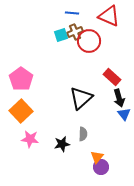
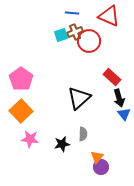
black triangle: moved 2 px left
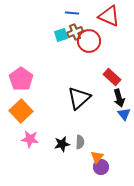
gray semicircle: moved 3 px left, 8 px down
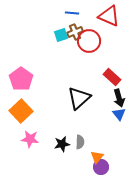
blue triangle: moved 5 px left
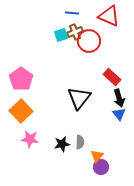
black triangle: rotated 10 degrees counterclockwise
orange triangle: moved 1 px up
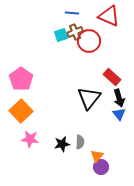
black triangle: moved 10 px right
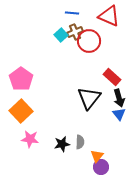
cyan square: rotated 24 degrees counterclockwise
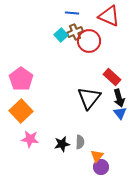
blue triangle: moved 1 px right, 1 px up
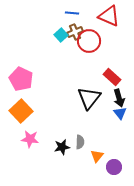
pink pentagon: rotated 10 degrees counterclockwise
black star: moved 3 px down
purple circle: moved 13 px right
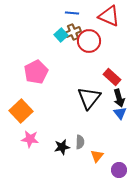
brown cross: moved 2 px left
pink pentagon: moved 15 px right, 7 px up; rotated 20 degrees clockwise
purple circle: moved 5 px right, 3 px down
